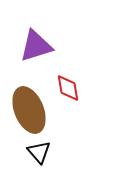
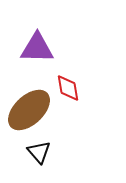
purple triangle: moved 1 px right, 2 px down; rotated 18 degrees clockwise
brown ellipse: rotated 69 degrees clockwise
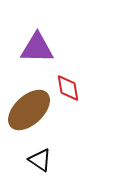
black triangle: moved 1 px right, 8 px down; rotated 15 degrees counterclockwise
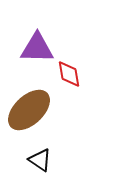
red diamond: moved 1 px right, 14 px up
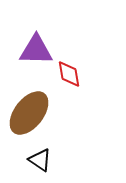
purple triangle: moved 1 px left, 2 px down
brown ellipse: moved 3 px down; rotated 9 degrees counterclockwise
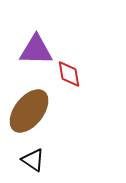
brown ellipse: moved 2 px up
black triangle: moved 7 px left
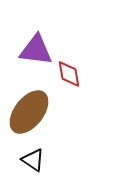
purple triangle: rotated 6 degrees clockwise
brown ellipse: moved 1 px down
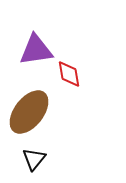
purple triangle: rotated 15 degrees counterclockwise
black triangle: moved 1 px right, 1 px up; rotated 35 degrees clockwise
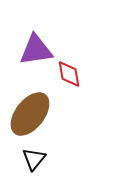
brown ellipse: moved 1 px right, 2 px down
